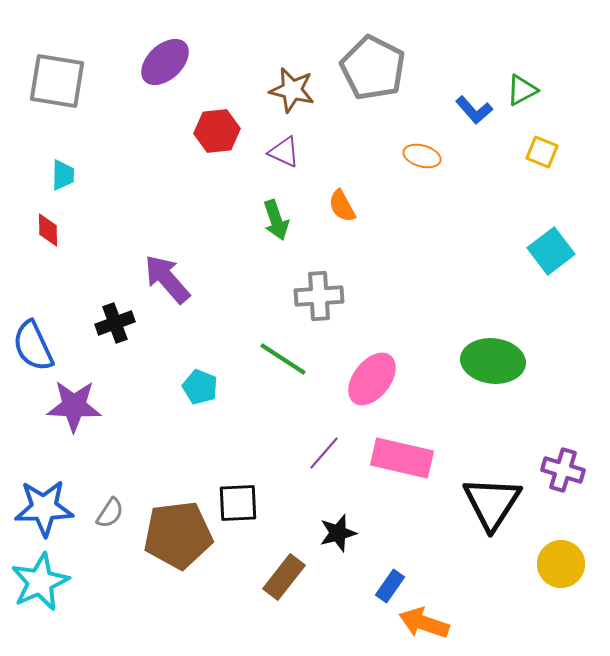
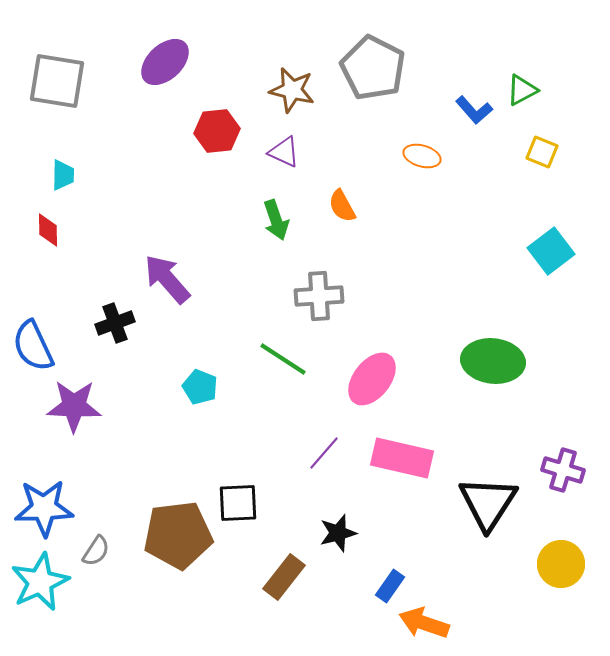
black triangle: moved 4 px left
gray semicircle: moved 14 px left, 38 px down
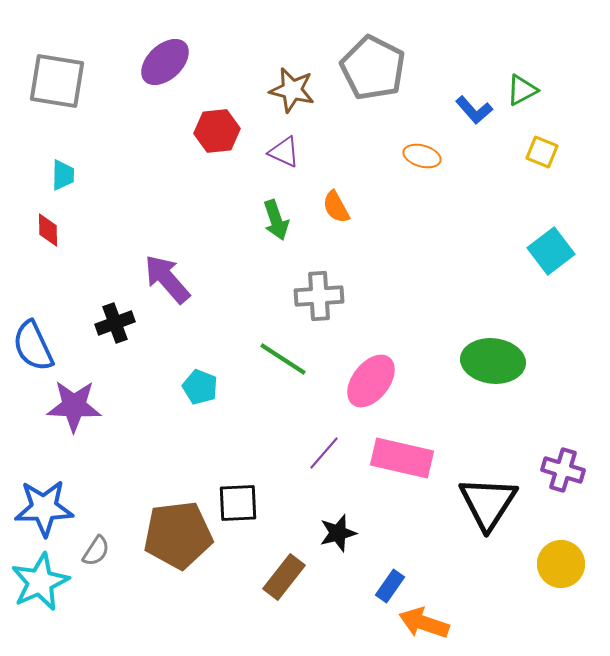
orange semicircle: moved 6 px left, 1 px down
pink ellipse: moved 1 px left, 2 px down
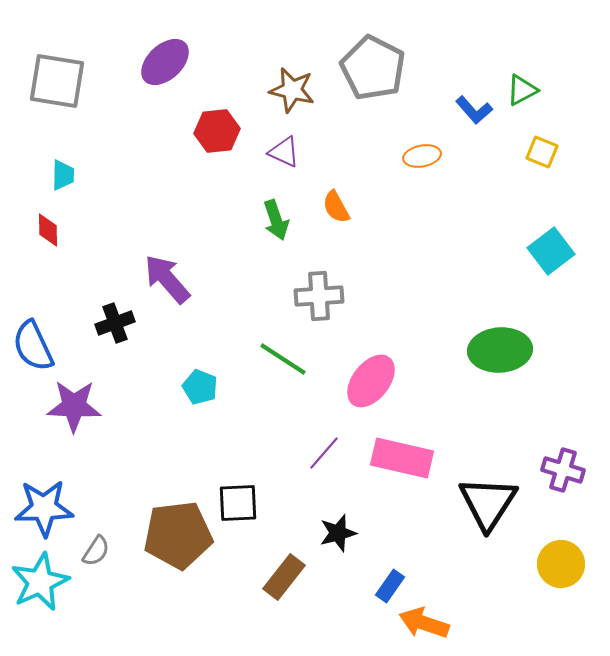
orange ellipse: rotated 27 degrees counterclockwise
green ellipse: moved 7 px right, 11 px up; rotated 10 degrees counterclockwise
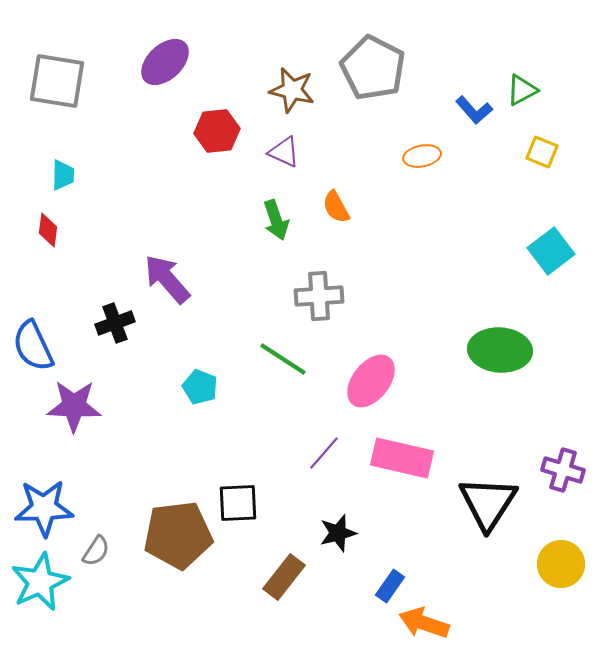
red diamond: rotated 8 degrees clockwise
green ellipse: rotated 8 degrees clockwise
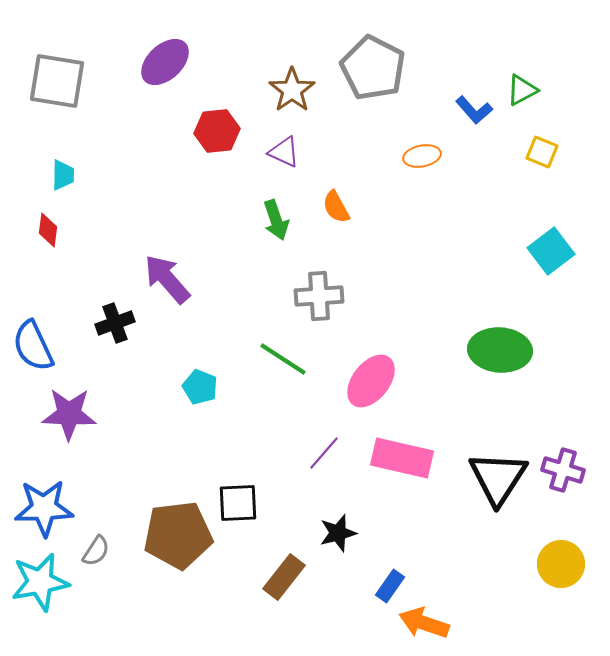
brown star: rotated 24 degrees clockwise
purple star: moved 5 px left, 8 px down
black triangle: moved 10 px right, 25 px up
cyan star: rotated 14 degrees clockwise
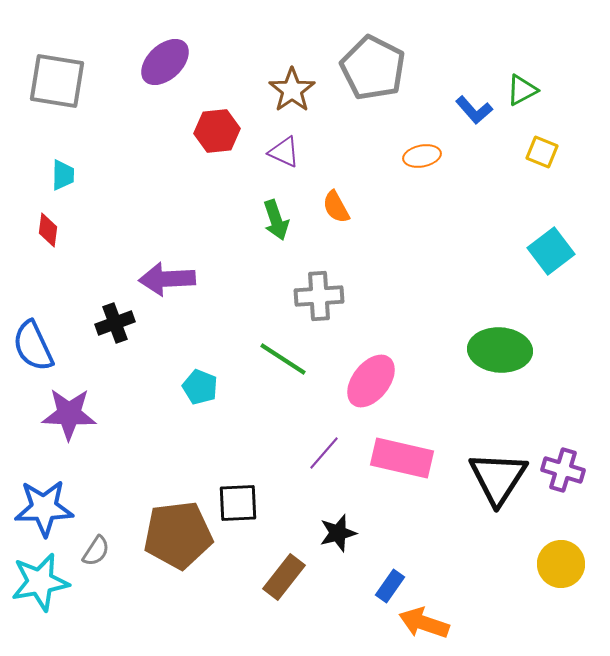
purple arrow: rotated 52 degrees counterclockwise
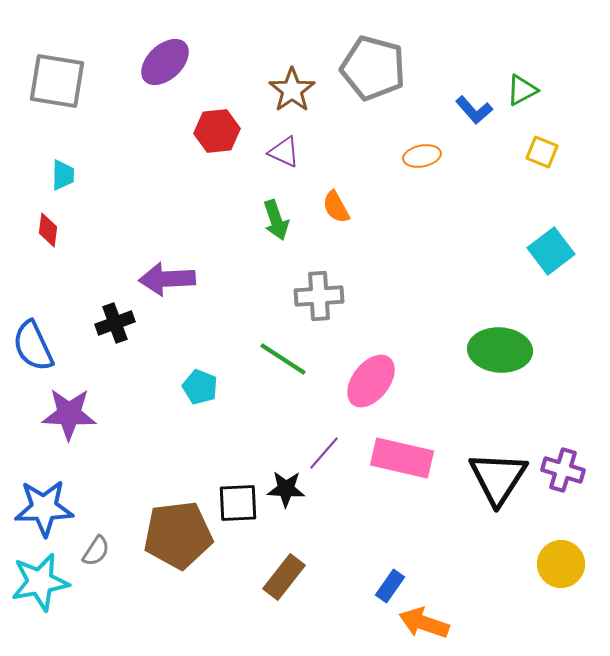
gray pentagon: rotated 12 degrees counterclockwise
black star: moved 52 px left, 44 px up; rotated 18 degrees clockwise
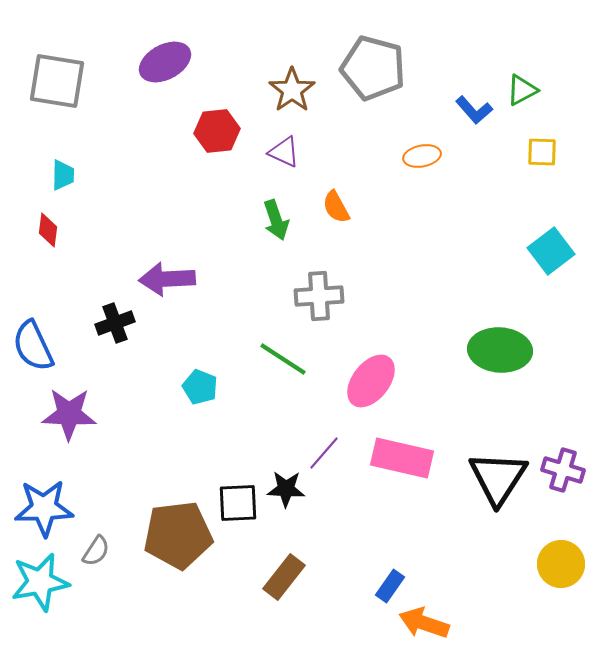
purple ellipse: rotated 15 degrees clockwise
yellow square: rotated 20 degrees counterclockwise
